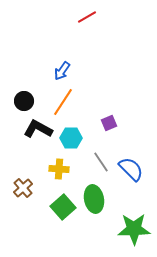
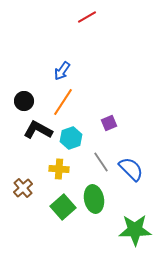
black L-shape: moved 1 px down
cyan hexagon: rotated 20 degrees counterclockwise
green star: moved 1 px right, 1 px down
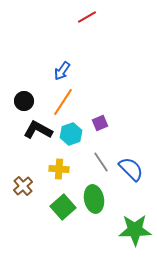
purple square: moved 9 px left
cyan hexagon: moved 4 px up
brown cross: moved 2 px up
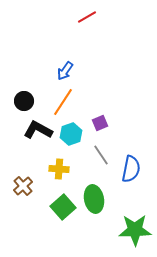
blue arrow: moved 3 px right
gray line: moved 7 px up
blue semicircle: rotated 56 degrees clockwise
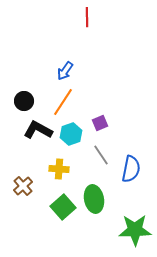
red line: rotated 60 degrees counterclockwise
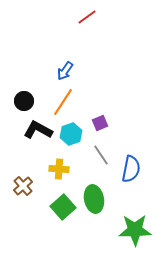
red line: rotated 54 degrees clockwise
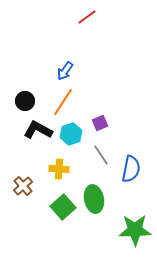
black circle: moved 1 px right
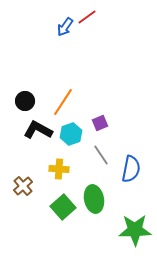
blue arrow: moved 44 px up
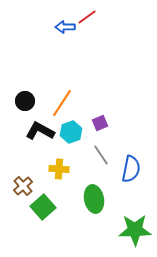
blue arrow: rotated 54 degrees clockwise
orange line: moved 1 px left, 1 px down
black L-shape: moved 2 px right, 1 px down
cyan hexagon: moved 2 px up
green square: moved 20 px left
